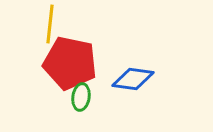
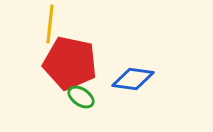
green ellipse: rotated 64 degrees counterclockwise
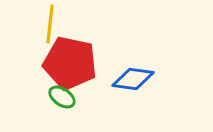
green ellipse: moved 19 px left
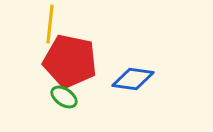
red pentagon: moved 2 px up
green ellipse: moved 2 px right
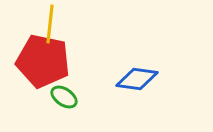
red pentagon: moved 27 px left
blue diamond: moved 4 px right
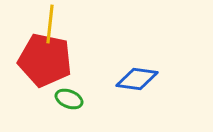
red pentagon: moved 2 px right, 1 px up
green ellipse: moved 5 px right, 2 px down; rotated 12 degrees counterclockwise
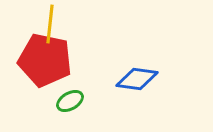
green ellipse: moved 1 px right, 2 px down; rotated 52 degrees counterclockwise
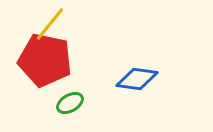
yellow line: rotated 33 degrees clockwise
green ellipse: moved 2 px down
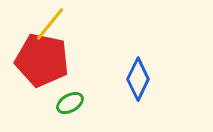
red pentagon: moved 3 px left
blue diamond: moved 1 px right; rotated 72 degrees counterclockwise
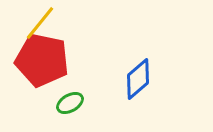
yellow line: moved 10 px left, 1 px up
blue diamond: rotated 24 degrees clockwise
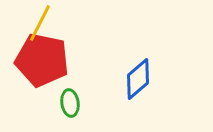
yellow line: rotated 12 degrees counterclockwise
green ellipse: rotated 68 degrees counterclockwise
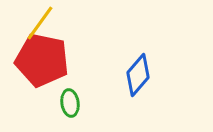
yellow line: rotated 9 degrees clockwise
blue diamond: moved 4 px up; rotated 9 degrees counterclockwise
